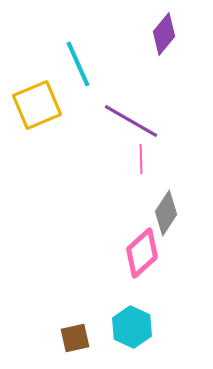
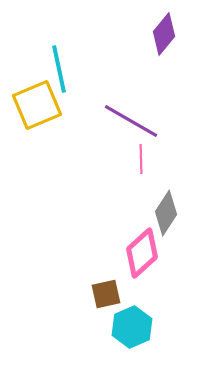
cyan line: moved 19 px left, 5 px down; rotated 12 degrees clockwise
cyan hexagon: rotated 12 degrees clockwise
brown square: moved 31 px right, 44 px up
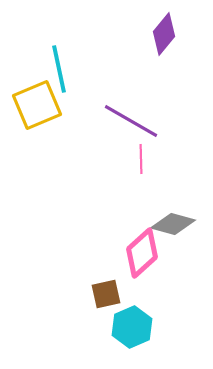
gray diamond: moved 7 px right, 11 px down; rotated 72 degrees clockwise
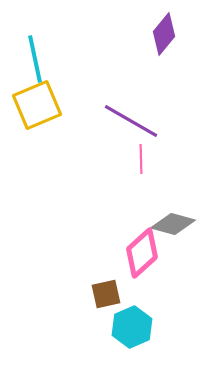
cyan line: moved 24 px left, 10 px up
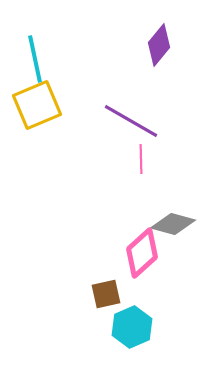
purple diamond: moved 5 px left, 11 px down
